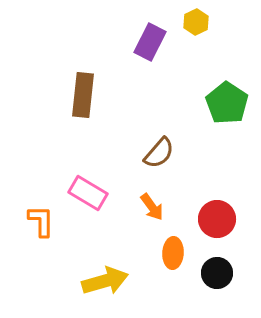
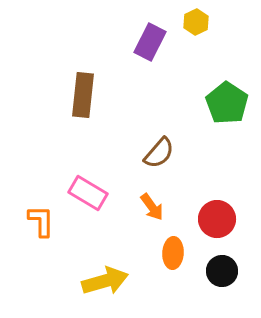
black circle: moved 5 px right, 2 px up
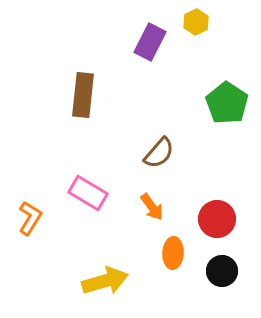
orange L-shape: moved 11 px left, 3 px up; rotated 32 degrees clockwise
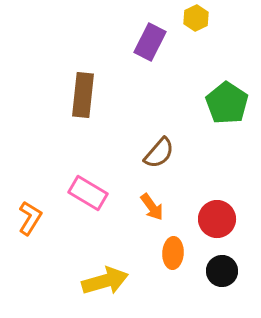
yellow hexagon: moved 4 px up
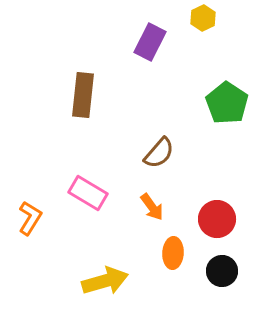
yellow hexagon: moved 7 px right
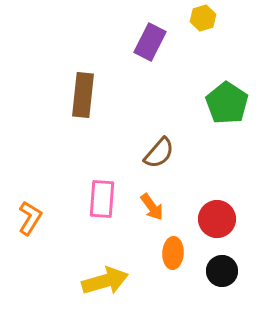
yellow hexagon: rotated 10 degrees clockwise
pink rectangle: moved 14 px right, 6 px down; rotated 63 degrees clockwise
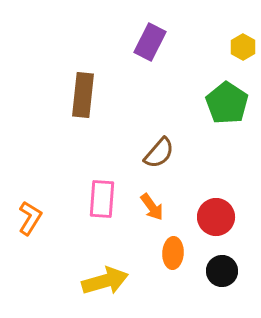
yellow hexagon: moved 40 px right, 29 px down; rotated 15 degrees counterclockwise
red circle: moved 1 px left, 2 px up
